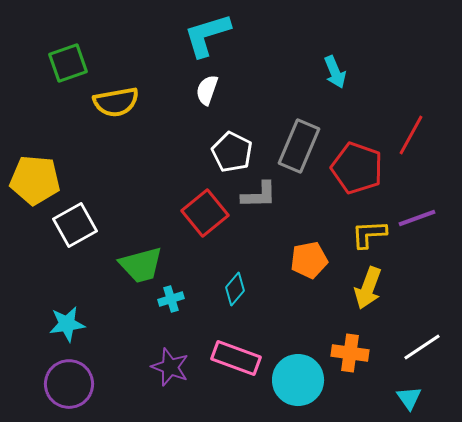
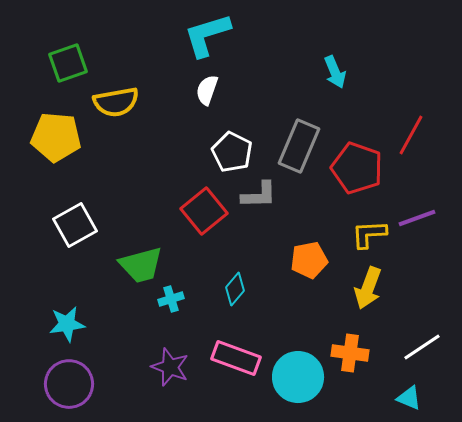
yellow pentagon: moved 21 px right, 43 px up
red square: moved 1 px left, 2 px up
cyan circle: moved 3 px up
cyan triangle: rotated 32 degrees counterclockwise
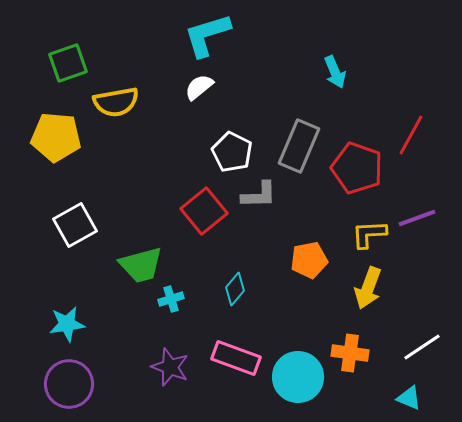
white semicircle: moved 8 px left, 3 px up; rotated 32 degrees clockwise
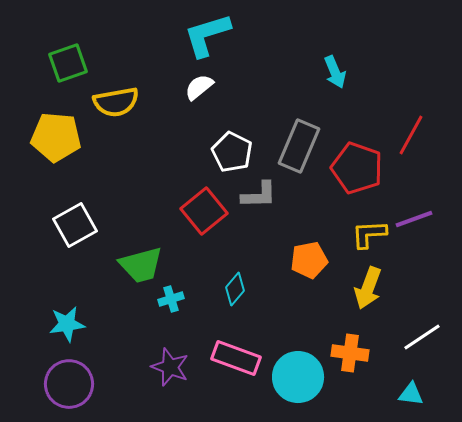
purple line: moved 3 px left, 1 px down
white line: moved 10 px up
cyan triangle: moved 2 px right, 4 px up; rotated 16 degrees counterclockwise
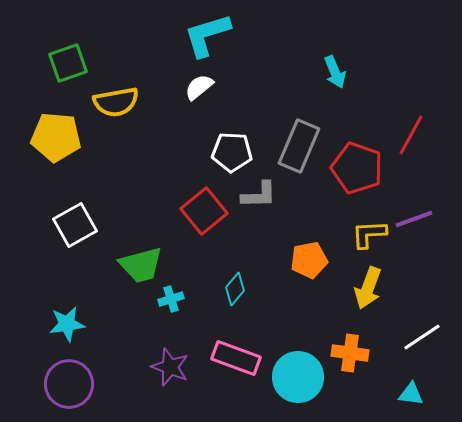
white pentagon: rotated 24 degrees counterclockwise
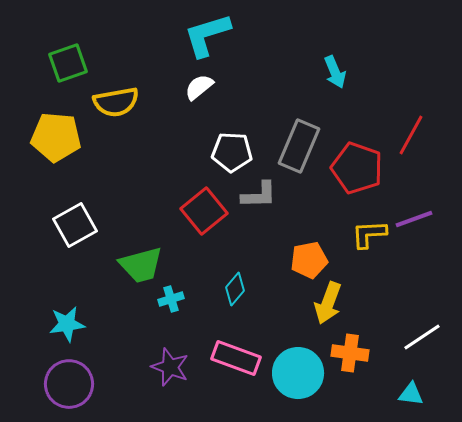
yellow arrow: moved 40 px left, 15 px down
cyan circle: moved 4 px up
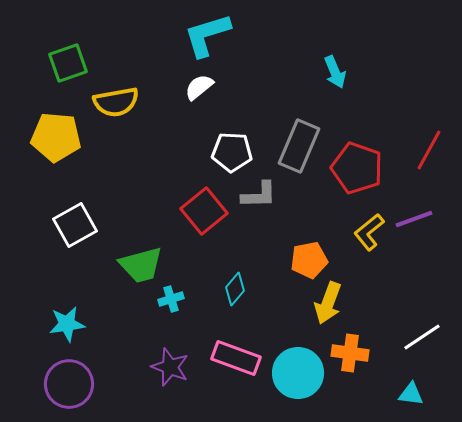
red line: moved 18 px right, 15 px down
yellow L-shape: moved 2 px up; rotated 36 degrees counterclockwise
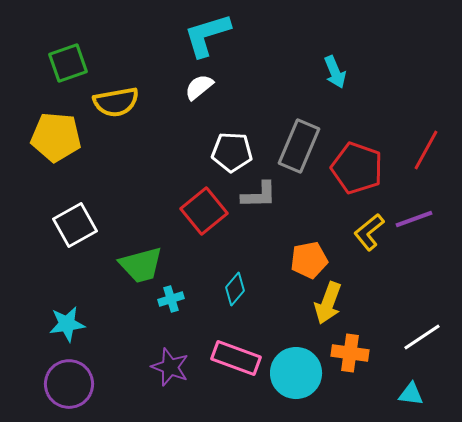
red line: moved 3 px left
cyan circle: moved 2 px left
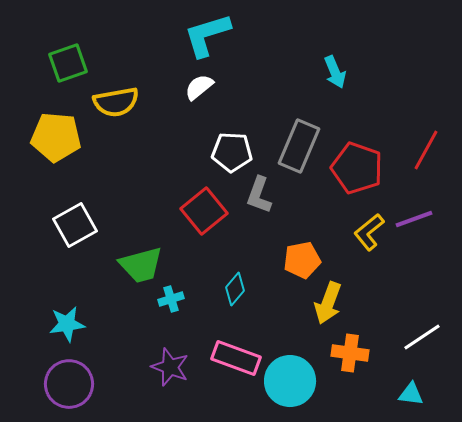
gray L-shape: rotated 111 degrees clockwise
orange pentagon: moved 7 px left
cyan circle: moved 6 px left, 8 px down
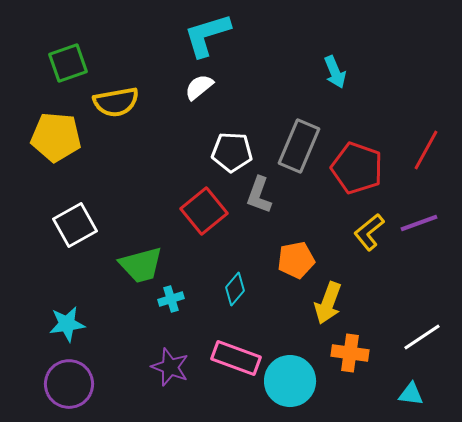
purple line: moved 5 px right, 4 px down
orange pentagon: moved 6 px left
